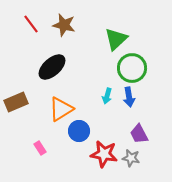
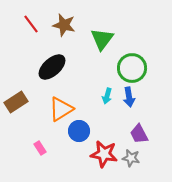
green triangle: moved 14 px left; rotated 10 degrees counterclockwise
brown rectangle: rotated 10 degrees counterclockwise
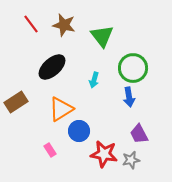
green triangle: moved 3 px up; rotated 15 degrees counterclockwise
green circle: moved 1 px right
cyan arrow: moved 13 px left, 16 px up
pink rectangle: moved 10 px right, 2 px down
gray star: moved 2 px down; rotated 24 degrees counterclockwise
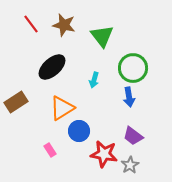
orange triangle: moved 1 px right, 1 px up
purple trapezoid: moved 6 px left, 2 px down; rotated 25 degrees counterclockwise
gray star: moved 1 px left, 5 px down; rotated 18 degrees counterclockwise
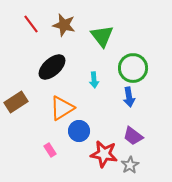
cyan arrow: rotated 21 degrees counterclockwise
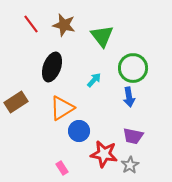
black ellipse: rotated 28 degrees counterclockwise
cyan arrow: rotated 133 degrees counterclockwise
purple trapezoid: rotated 25 degrees counterclockwise
pink rectangle: moved 12 px right, 18 px down
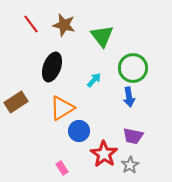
red star: rotated 24 degrees clockwise
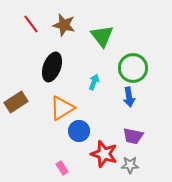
cyan arrow: moved 2 px down; rotated 21 degrees counterclockwise
red star: rotated 16 degrees counterclockwise
gray star: rotated 30 degrees clockwise
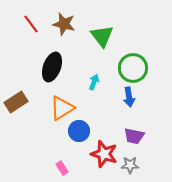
brown star: moved 1 px up
purple trapezoid: moved 1 px right
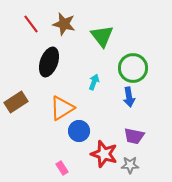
black ellipse: moved 3 px left, 5 px up
